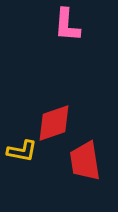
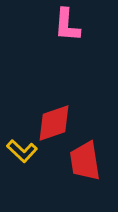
yellow L-shape: rotated 32 degrees clockwise
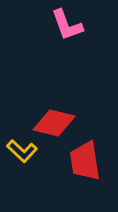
pink L-shape: rotated 24 degrees counterclockwise
red diamond: rotated 33 degrees clockwise
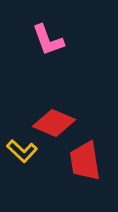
pink L-shape: moved 19 px left, 15 px down
red diamond: rotated 9 degrees clockwise
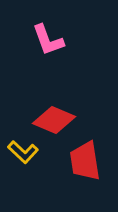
red diamond: moved 3 px up
yellow L-shape: moved 1 px right, 1 px down
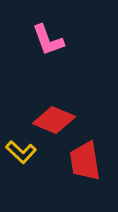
yellow L-shape: moved 2 px left
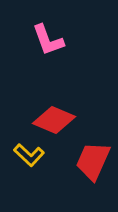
yellow L-shape: moved 8 px right, 3 px down
red trapezoid: moved 8 px right; rotated 33 degrees clockwise
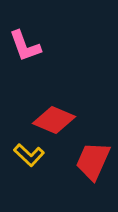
pink L-shape: moved 23 px left, 6 px down
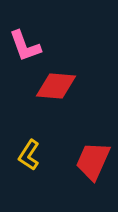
red diamond: moved 2 px right, 34 px up; rotated 18 degrees counterclockwise
yellow L-shape: rotated 80 degrees clockwise
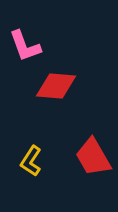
yellow L-shape: moved 2 px right, 6 px down
red trapezoid: moved 4 px up; rotated 54 degrees counterclockwise
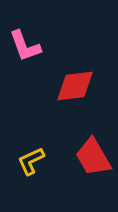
red diamond: moved 19 px right; rotated 12 degrees counterclockwise
yellow L-shape: rotated 32 degrees clockwise
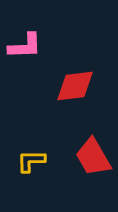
pink L-shape: rotated 72 degrees counterclockwise
yellow L-shape: rotated 24 degrees clockwise
